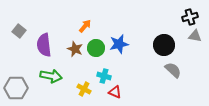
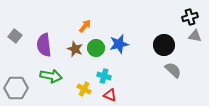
gray square: moved 4 px left, 5 px down
red triangle: moved 5 px left, 3 px down
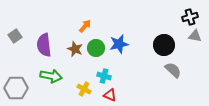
gray square: rotated 16 degrees clockwise
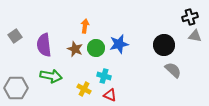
orange arrow: rotated 32 degrees counterclockwise
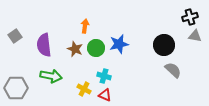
red triangle: moved 5 px left
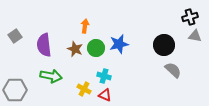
gray hexagon: moved 1 px left, 2 px down
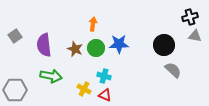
orange arrow: moved 8 px right, 2 px up
blue star: rotated 12 degrees clockwise
